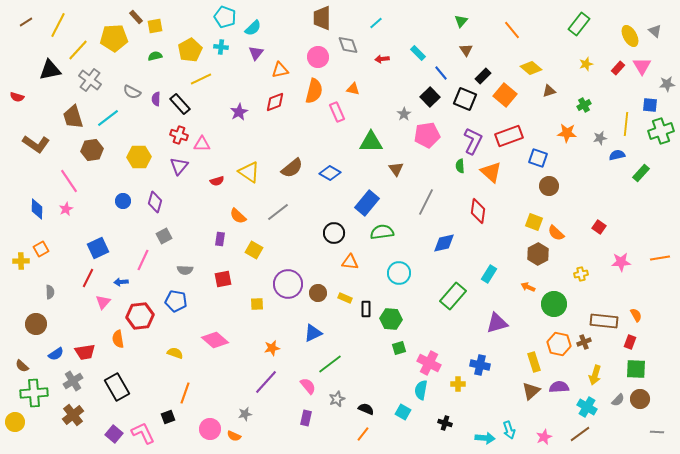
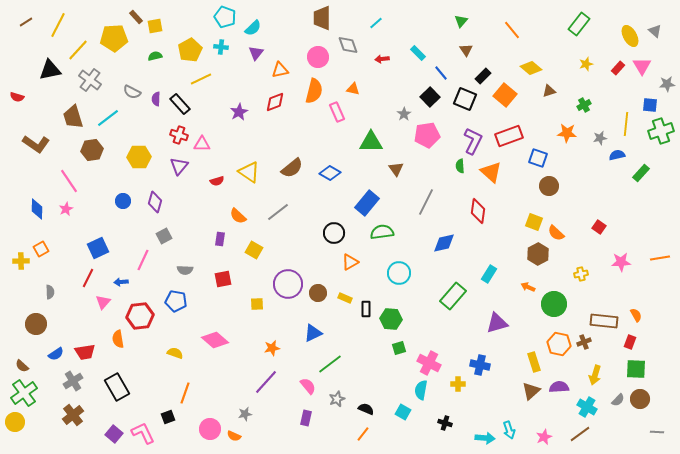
orange triangle at (350, 262): rotated 36 degrees counterclockwise
green cross at (34, 393): moved 10 px left; rotated 32 degrees counterclockwise
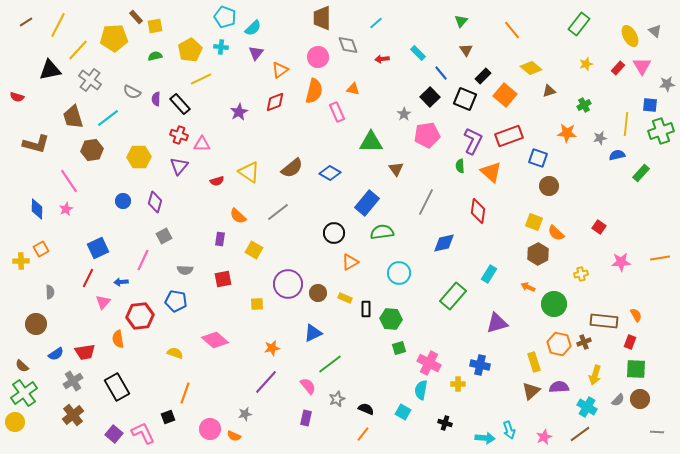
orange triangle at (280, 70): rotated 24 degrees counterclockwise
brown L-shape at (36, 144): rotated 20 degrees counterclockwise
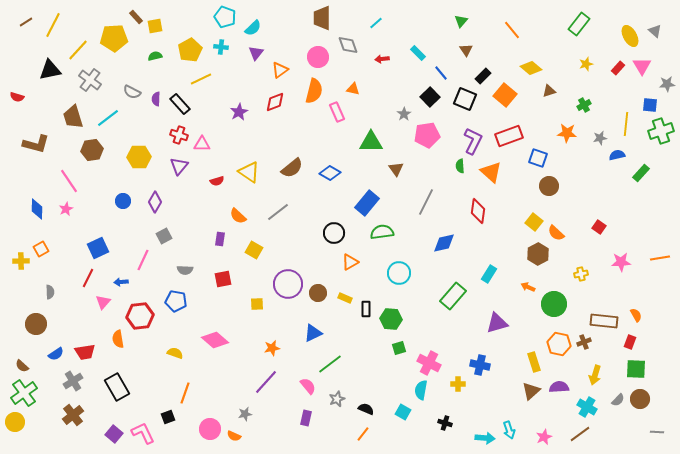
yellow line at (58, 25): moved 5 px left
purple diamond at (155, 202): rotated 15 degrees clockwise
yellow square at (534, 222): rotated 18 degrees clockwise
